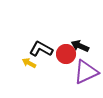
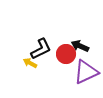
black L-shape: rotated 125 degrees clockwise
yellow arrow: moved 1 px right
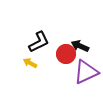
black L-shape: moved 2 px left, 7 px up
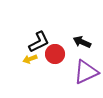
black arrow: moved 2 px right, 4 px up
red circle: moved 11 px left
yellow arrow: moved 4 px up; rotated 48 degrees counterclockwise
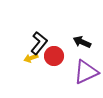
black L-shape: moved 1 px down; rotated 25 degrees counterclockwise
red circle: moved 1 px left, 2 px down
yellow arrow: moved 1 px right, 1 px up
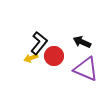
purple triangle: moved 3 px up; rotated 48 degrees clockwise
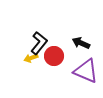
black arrow: moved 1 px left, 1 px down
purple triangle: moved 2 px down
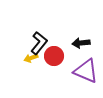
black arrow: rotated 30 degrees counterclockwise
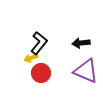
red circle: moved 13 px left, 17 px down
